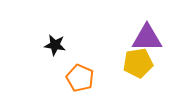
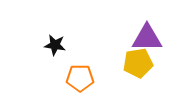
orange pentagon: rotated 24 degrees counterclockwise
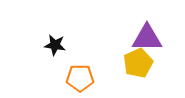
yellow pentagon: rotated 16 degrees counterclockwise
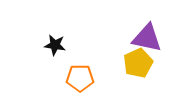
purple triangle: rotated 12 degrees clockwise
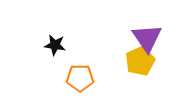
purple triangle: rotated 44 degrees clockwise
yellow pentagon: moved 2 px right, 2 px up
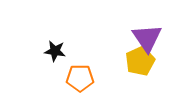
black star: moved 6 px down
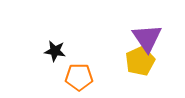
orange pentagon: moved 1 px left, 1 px up
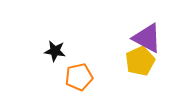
purple triangle: rotated 28 degrees counterclockwise
orange pentagon: rotated 12 degrees counterclockwise
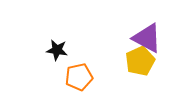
black star: moved 2 px right, 1 px up
